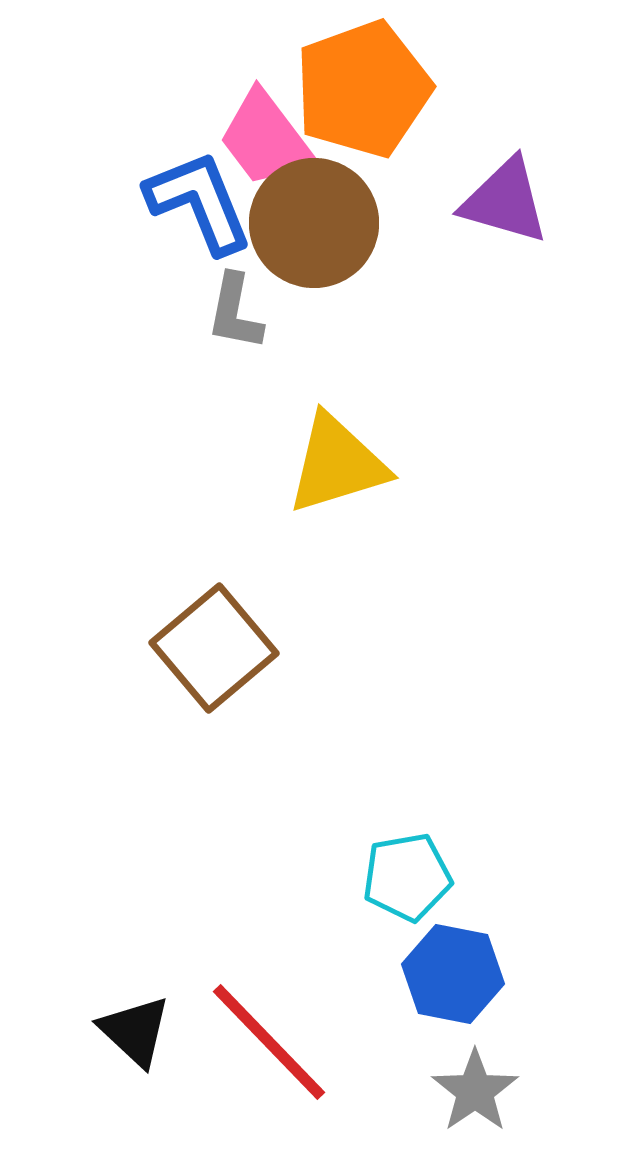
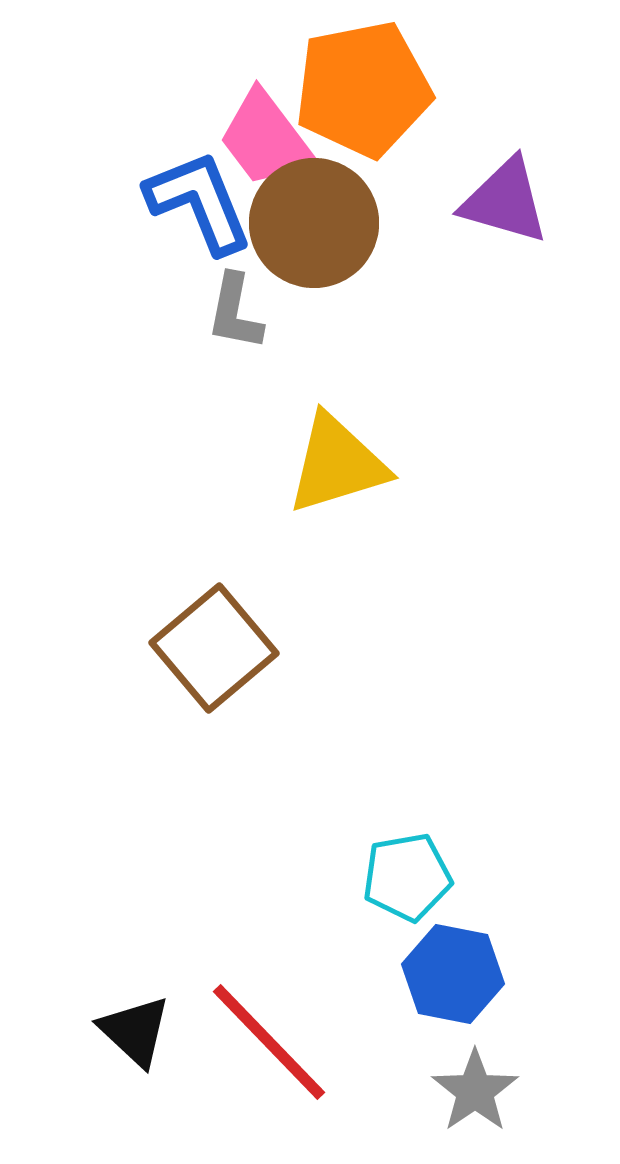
orange pentagon: rotated 9 degrees clockwise
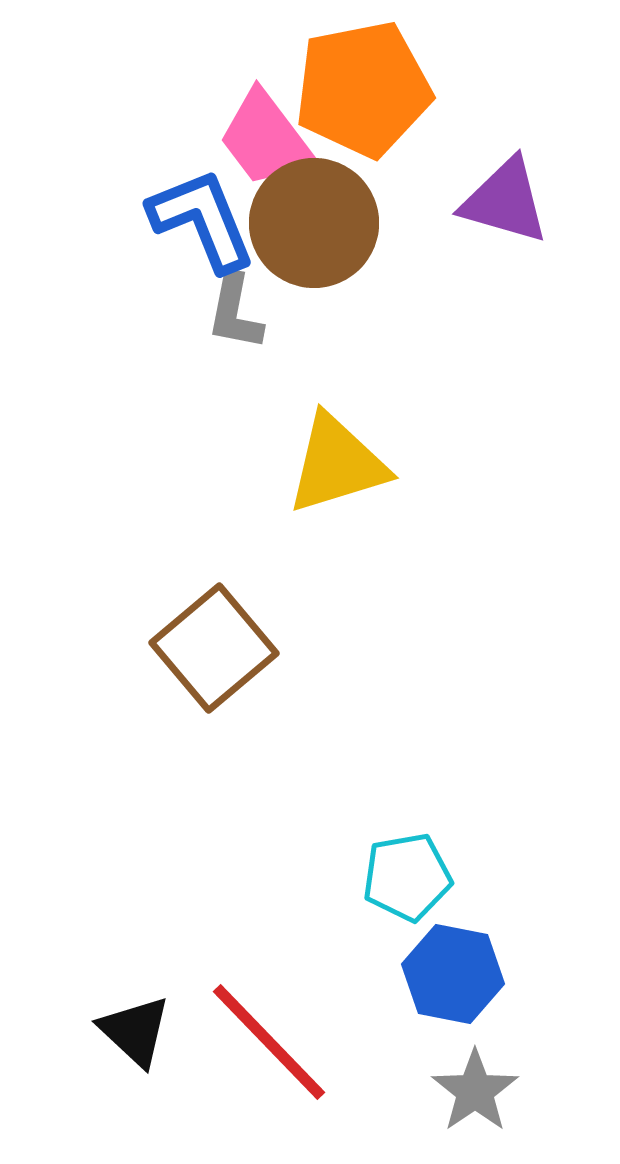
blue L-shape: moved 3 px right, 18 px down
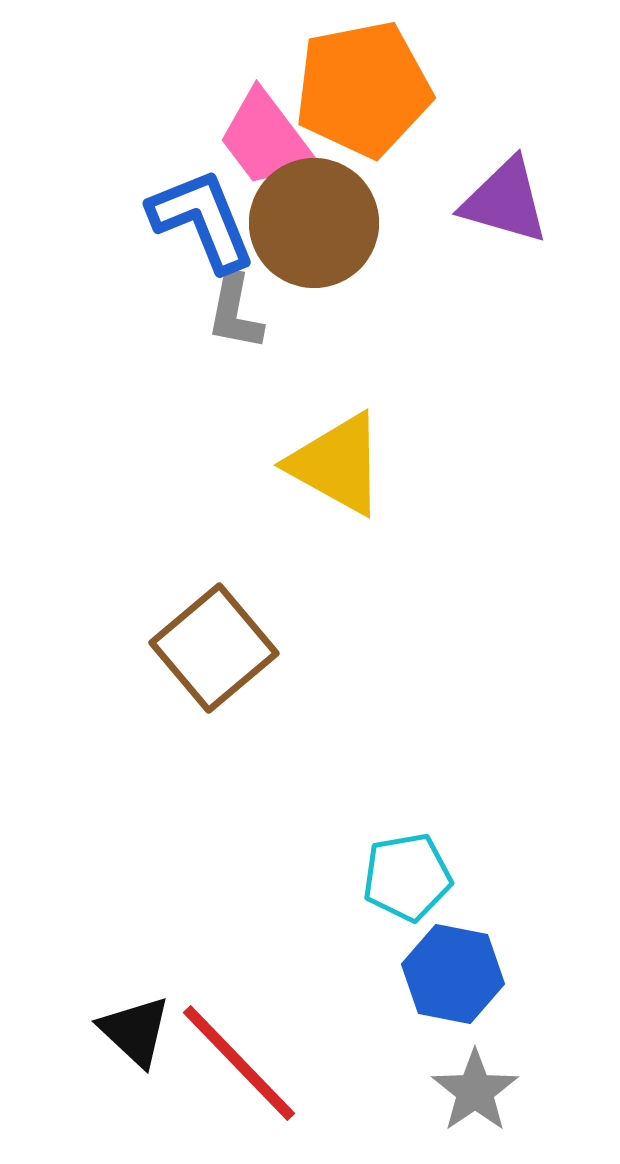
yellow triangle: rotated 46 degrees clockwise
red line: moved 30 px left, 21 px down
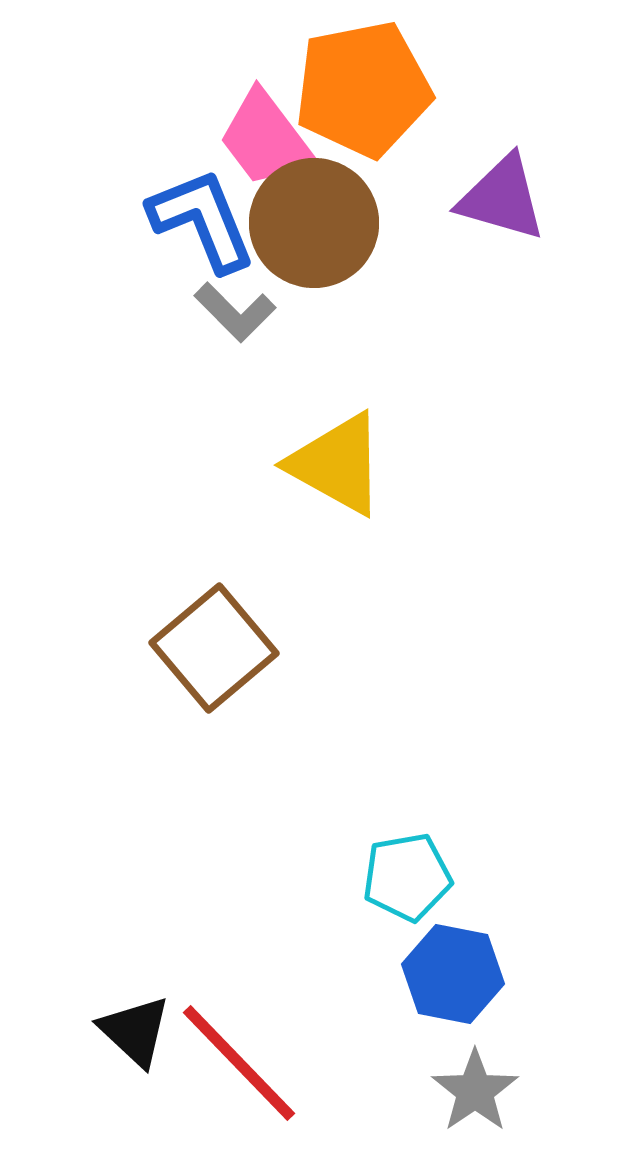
purple triangle: moved 3 px left, 3 px up
gray L-shape: rotated 56 degrees counterclockwise
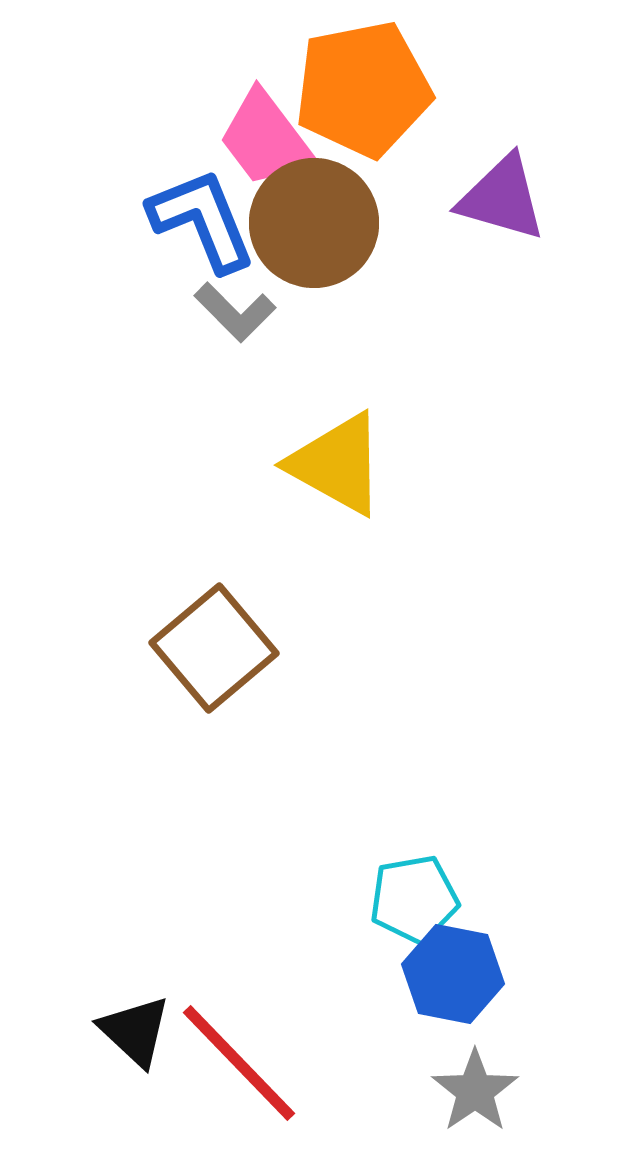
cyan pentagon: moved 7 px right, 22 px down
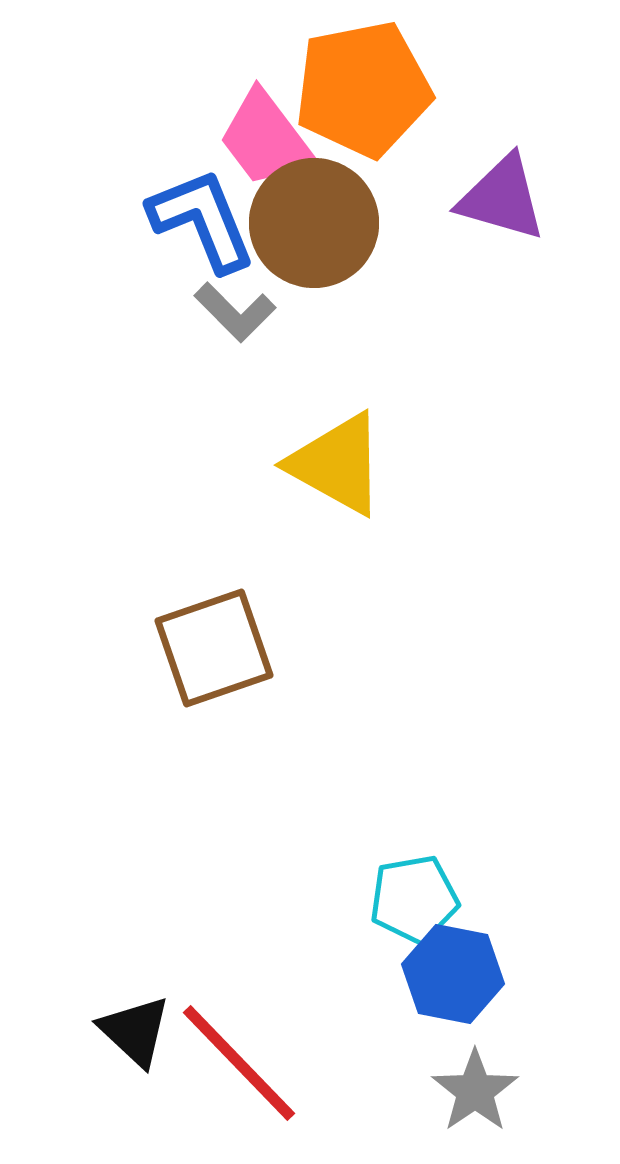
brown square: rotated 21 degrees clockwise
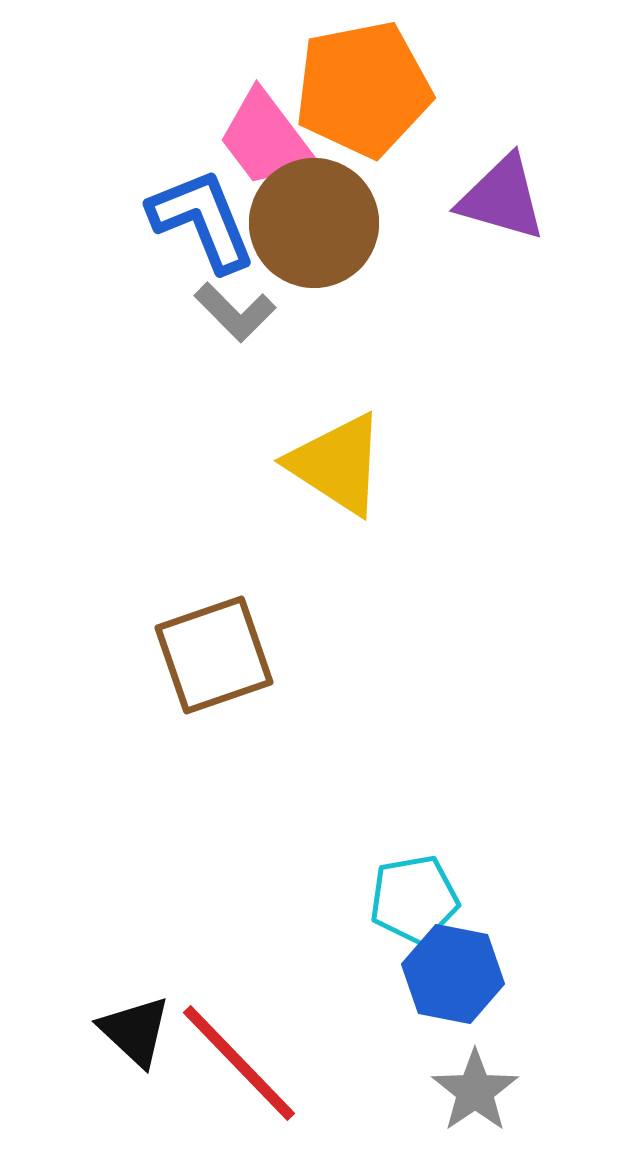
yellow triangle: rotated 4 degrees clockwise
brown square: moved 7 px down
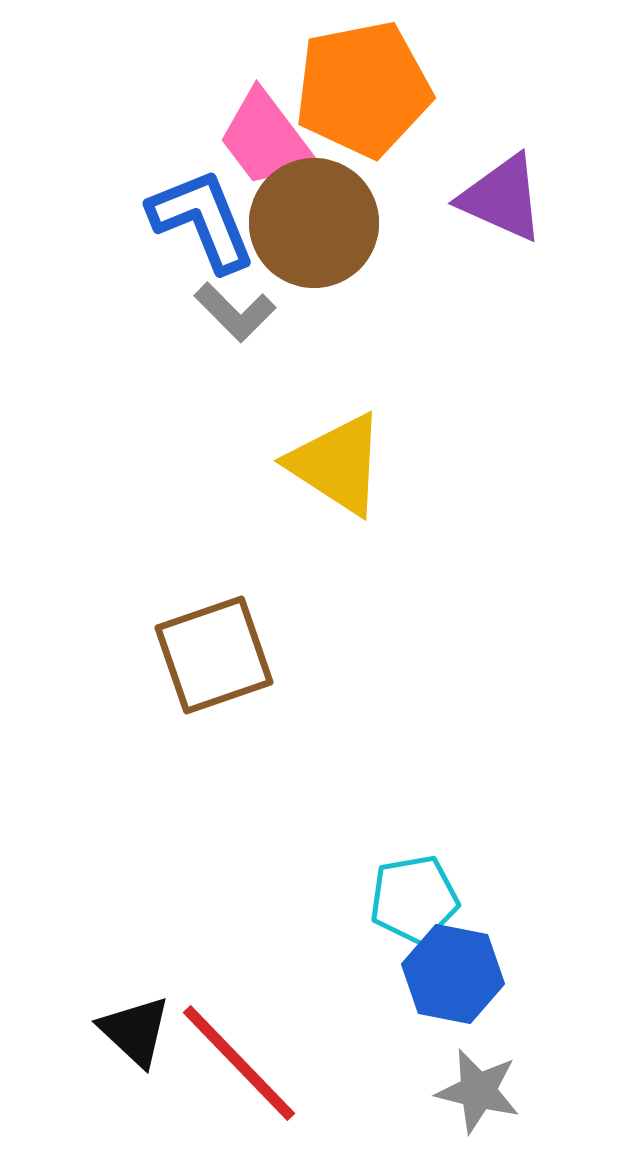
purple triangle: rotated 8 degrees clockwise
gray star: moved 3 px right; rotated 24 degrees counterclockwise
